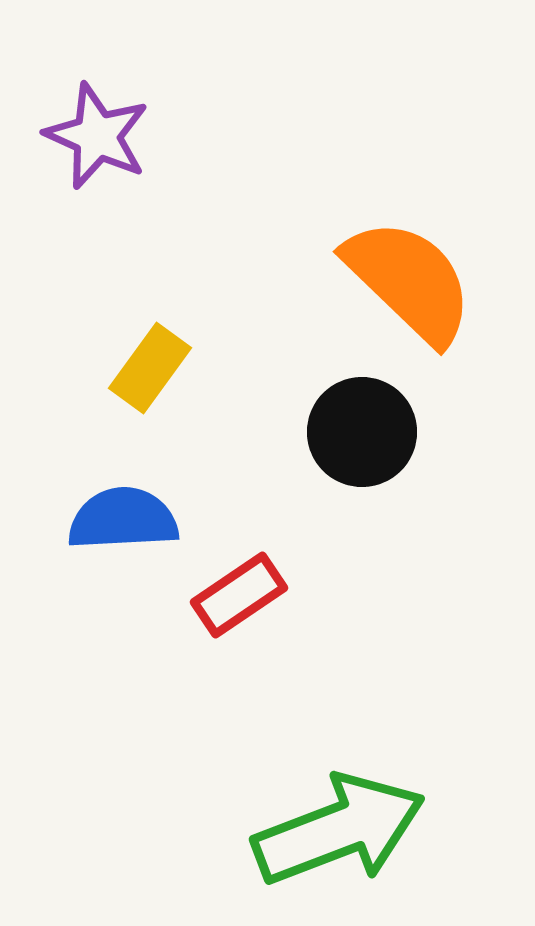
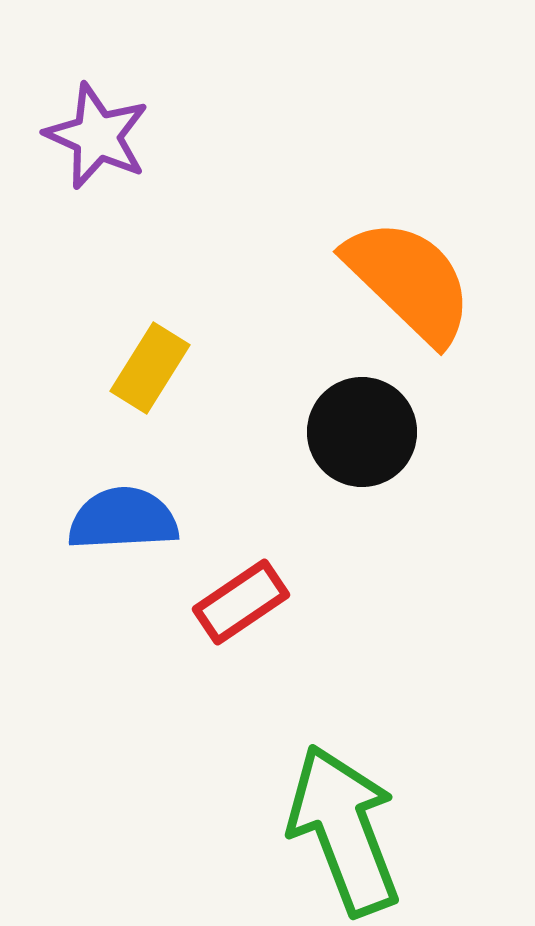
yellow rectangle: rotated 4 degrees counterclockwise
red rectangle: moved 2 px right, 7 px down
green arrow: moved 5 px right; rotated 90 degrees counterclockwise
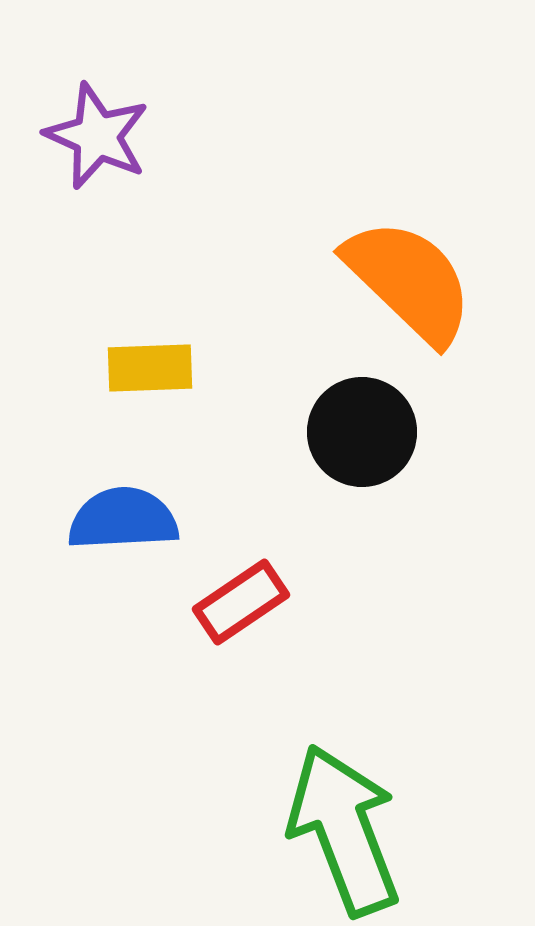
yellow rectangle: rotated 56 degrees clockwise
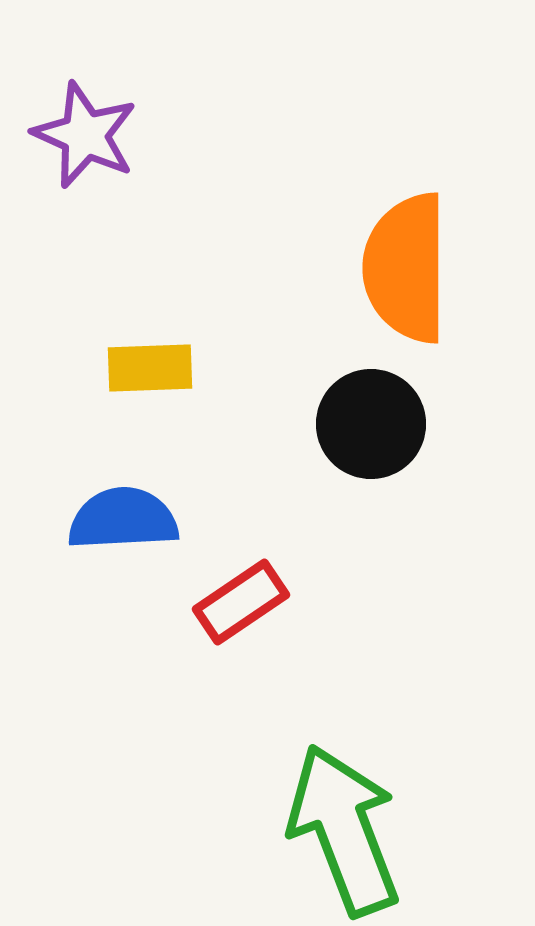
purple star: moved 12 px left, 1 px up
orange semicircle: moved 3 px left, 13 px up; rotated 134 degrees counterclockwise
black circle: moved 9 px right, 8 px up
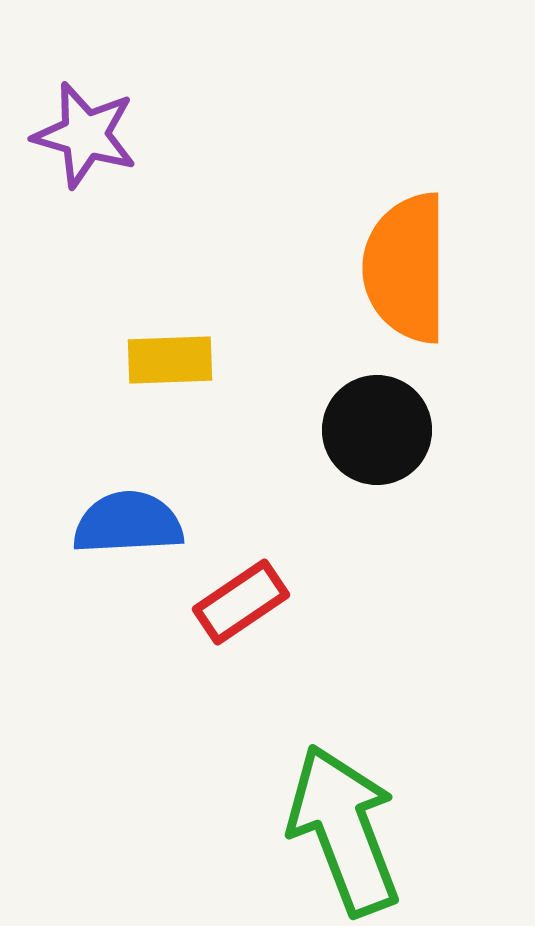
purple star: rotated 8 degrees counterclockwise
yellow rectangle: moved 20 px right, 8 px up
black circle: moved 6 px right, 6 px down
blue semicircle: moved 5 px right, 4 px down
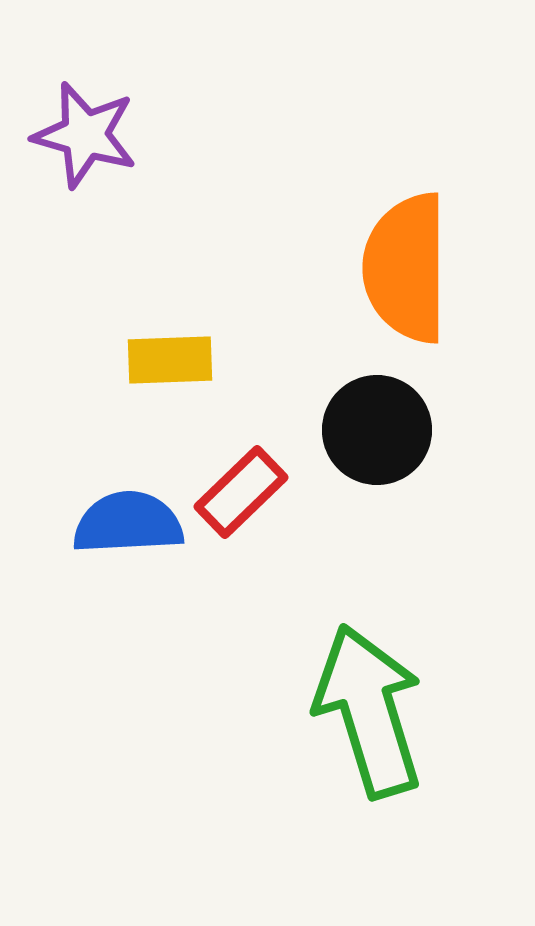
red rectangle: moved 110 px up; rotated 10 degrees counterclockwise
green arrow: moved 25 px right, 119 px up; rotated 4 degrees clockwise
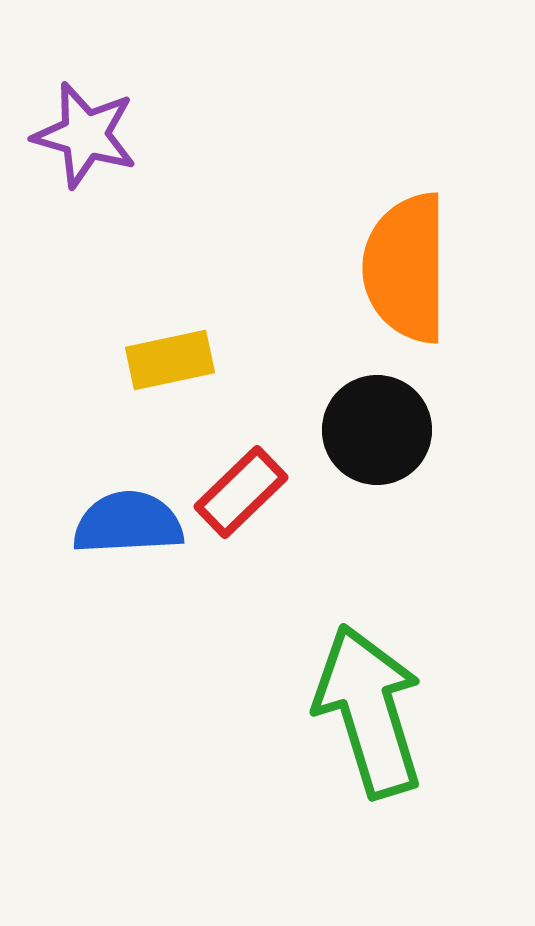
yellow rectangle: rotated 10 degrees counterclockwise
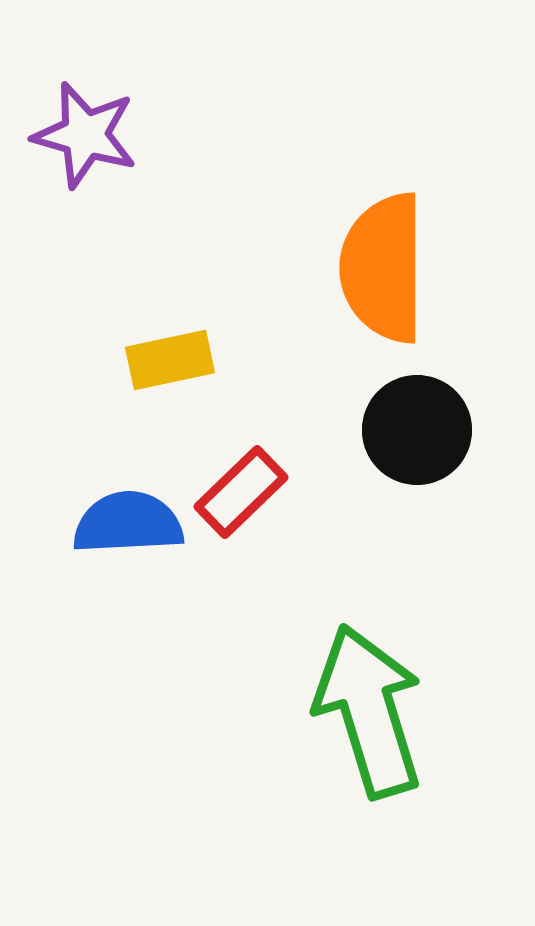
orange semicircle: moved 23 px left
black circle: moved 40 px right
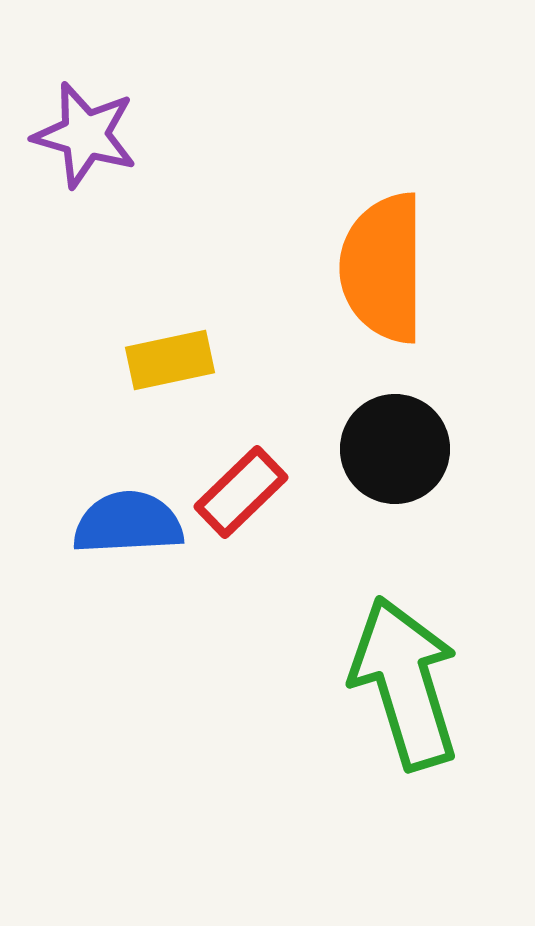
black circle: moved 22 px left, 19 px down
green arrow: moved 36 px right, 28 px up
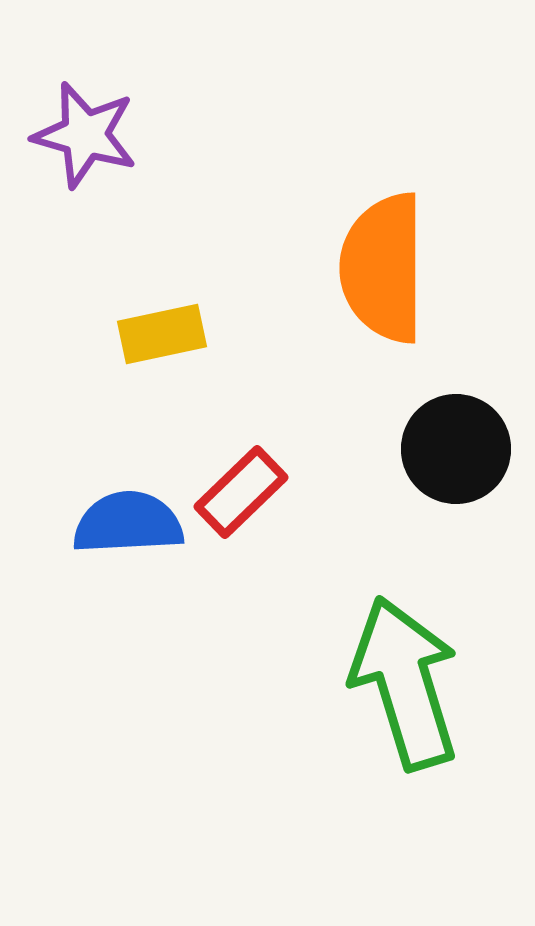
yellow rectangle: moved 8 px left, 26 px up
black circle: moved 61 px right
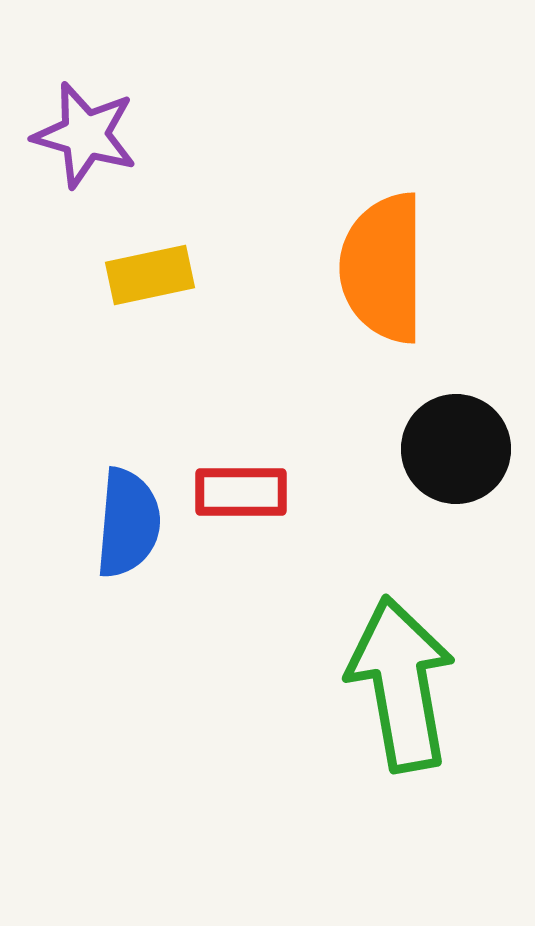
yellow rectangle: moved 12 px left, 59 px up
red rectangle: rotated 44 degrees clockwise
blue semicircle: rotated 98 degrees clockwise
green arrow: moved 4 px left, 1 px down; rotated 7 degrees clockwise
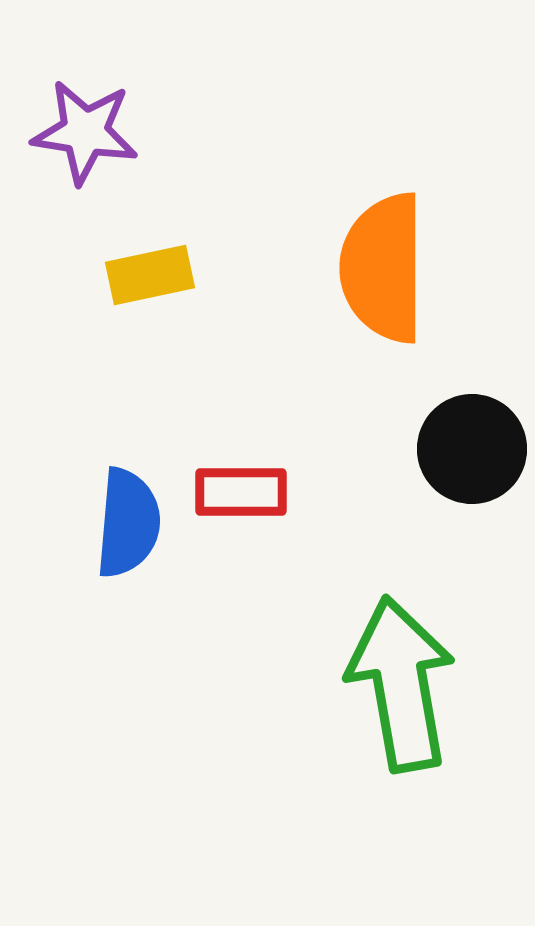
purple star: moved 3 px up; rotated 7 degrees counterclockwise
black circle: moved 16 px right
